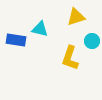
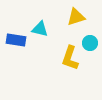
cyan circle: moved 2 px left, 2 px down
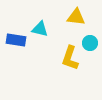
yellow triangle: rotated 24 degrees clockwise
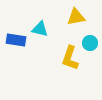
yellow triangle: rotated 18 degrees counterclockwise
